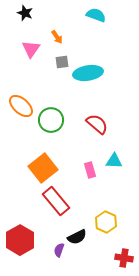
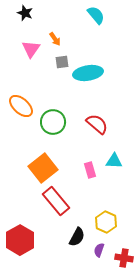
cyan semicircle: rotated 30 degrees clockwise
orange arrow: moved 2 px left, 2 px down
green circle: moved 2 px right, 2 px down
black semicircle: rotated 36 degrees counterclockwise
purple semicircle: moved 40 px right
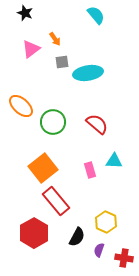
pink triangle: rotated 18 degrees clockwise
red hexagon: moved 14 px right, 7 px up
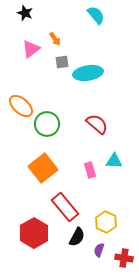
green circle: moved 6 px left, 2 px down
red rectangle: moved 9 px right, 6 px down
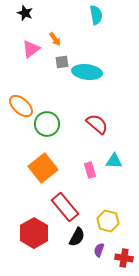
cyan semicircle: rotated 30 degrees clockwise
cyan ellipse: moved 1 px left, 1 px up; rotated 16 degrees clockwise
yellow hexagon: moved 2 px right, 1 px up; rotated 10 degrees counterclockwise
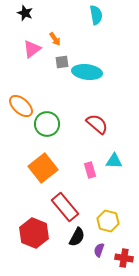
pink triangle: moved 1 px right
red hexagon: rotated 8 degrees counterclockwise
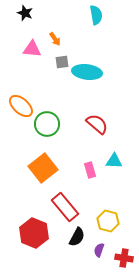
pink triangle: rotated 42 degrees clockwise
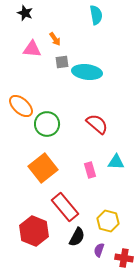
cyan triangle: moved 2 px right, 1 px down
red hexagon: moved 2 px up
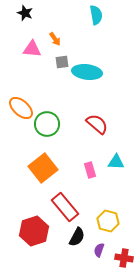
orange ellipse: moved 2 px down
red hexagon: rotated 20 degrees clockwise
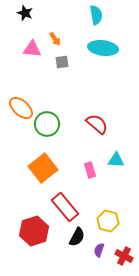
cyan ellipse: moved 16 px right, 24 px up
cyan triangle: moved 2 px up
red cross: moved 2 px up; rotated 18 degrees clockwise
